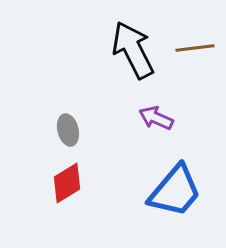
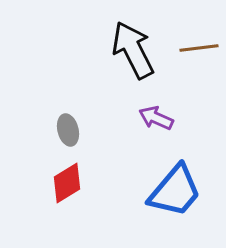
brown line: moved 4 px right
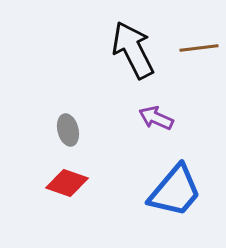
red diamond: rotated 51 degrees clockwise
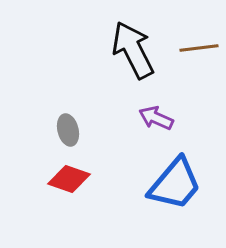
red diamond: moved 2 px right, 4 px up
blue trapezoid: moved 7 px up
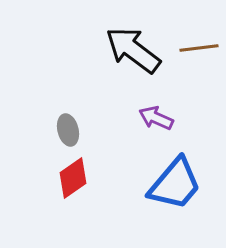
black arrow: rotated 26 degrees counterclockwise
red diamond: moved 4 px right, 1 px up; rotated 54 degrees counterclockwise
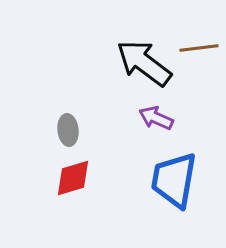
black arrow: moved 11 px right, 13 px down
gray ellipse: rotated 8 degrees clockwise
red diamond: rotated 18 degrees clockwise
blue trapezoid: moved 1 px left, 4 px up; rotated 150 degrees clockwise
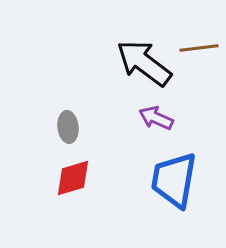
gray ellipse: moved 3 px up
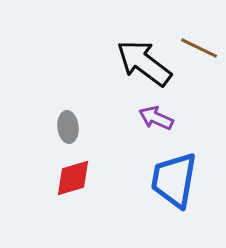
brown line: rotated 33 degrees clockwise
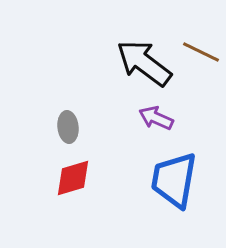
brown line: moved 2 px right, 4 px down
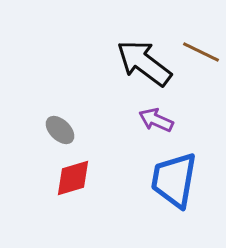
purple arrow: moved 2 px down
gray ellipse: moved 8 px left, 3 px down; rotated 40 degrees counterclockwise
